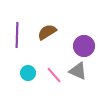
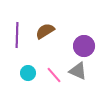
brown semicircle: moved 2 px left, 1 px up
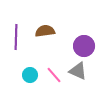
brown semicircle: rotated 24 degrees clockwise
purple line: moved 1 px left, 2 px down
cyan circle: moved 2 px right, 2 px down
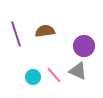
purple line: moved 3 px up; rotated 20 degrees counterclockwise
cyan circle: moved 3 px right, 2 px down
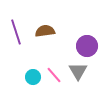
purple line: moved 2 px up
purple circle: moved 3 px right
gray triangle: rotated 36 degrees clockwise
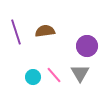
gray triangle: moved 2 px right, 2 px down
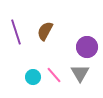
brown semicircle: rotated 54 degrees counterclockwise
purple circle: moved 1 px down
